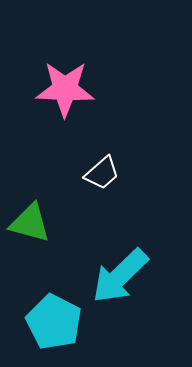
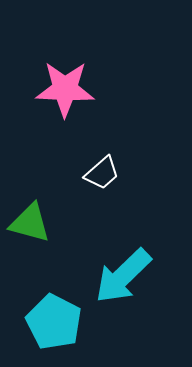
cyan arrow: moved 3 px right
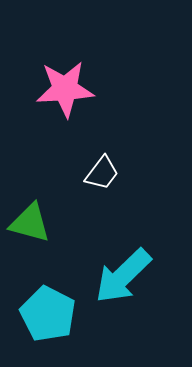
pink star: rotated 6 degrees counterclockwise
white trapezoid: rotated 12 degrees counterclockwise
cyan pentagon: moved 6 px left, 8 px up
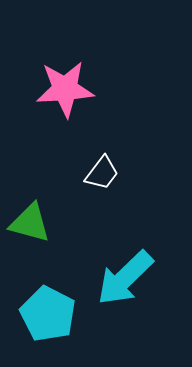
cyan arrow: moved 2 px right, 2 px down
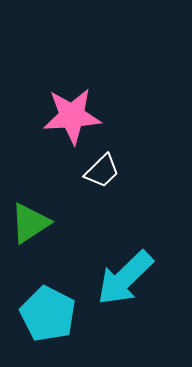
pink star: moved 7 px right, 27 px down
white trapezoid: moved 2 px up; rotated 9 degrees clockwise
green triangle: rotated 48 degrees counterclockwise
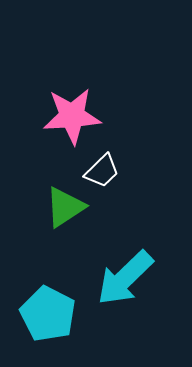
green triangle: moved 35 px right, 16 px up
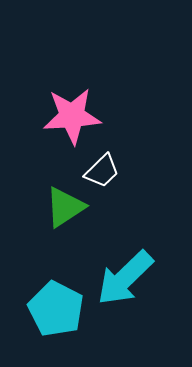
cyan pentagon: moved 8 px right, 5 px up
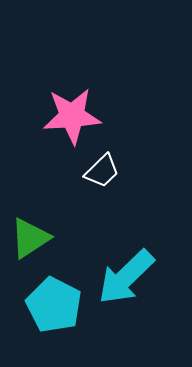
green triangle: moved 35 px left, 31 px down
cyan arrow: moved 1 px right, 1 px up
cyan pentagon: moved 2 px left, 4 px up
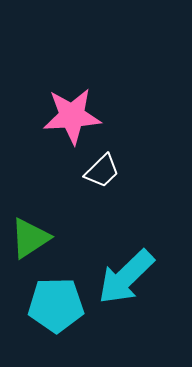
cyan pentagon: moved 2 px right; rotated 28 degrees counterclockwise
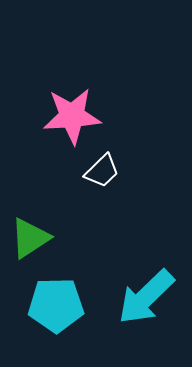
cyan arrow: moved 20 px right, 20 px down
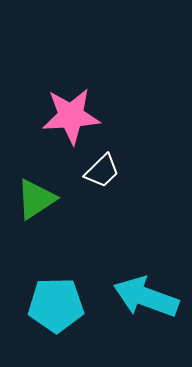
pink star: moved 1 px left
green triangle: moved 6 px right, 39 px up
cyan arrow: rotated 64 degrees clockwise
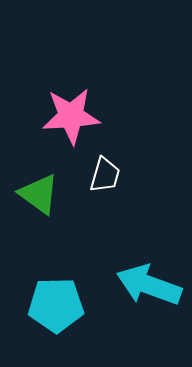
white trapezoid: moved 3 px right, 4 px down; rotated 30 degrees counterclockwise
green triangle: moved 3 px right, 5 px up; rotated 51 degrees counterclockwise
cyan arrow: moved 3 px right, 12 px up
